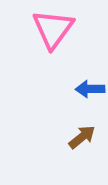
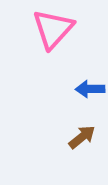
pink triangle: rotated 6 degrees clockwise
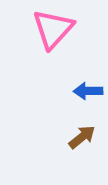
blue arrow: moved 2 px left, 2 px down
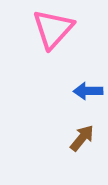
brown arrow: moved 1 px down; rotated 12 degrees counterclockwise
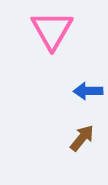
pink triangle: moved 1 px left, 1 px down; rotated 12 degrees counterclockwise
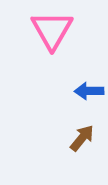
blue arrow: moved 1 px right
